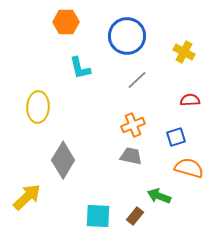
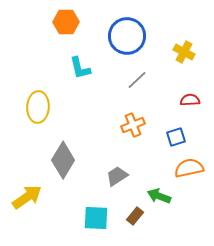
gray trapezoid: moved 14 px left, 20 px down; rotated 45 degrees counterclockwise
orange semicircle: rotated 28 degrees counterclockwise
yellow arrow: rotated 8 degrees clockwise
cyan square: moved 2 px left, 2 px down
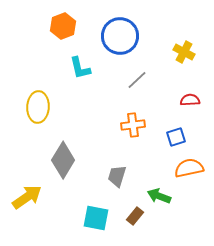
orange hexagon: moved 3 px left, 4 px down; rotated 20 degrees counterclockwise
blue circle: moved 7 px left
orange cross: rotated 15 degrees clockwise
gray trapezoid: rotated 40 degrees counterclockwise
cyan square: rotated 8 degrees clockwise
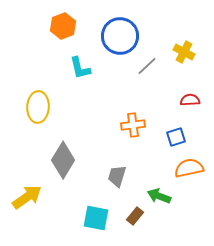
gray line: moved 10 px right, 14 px up
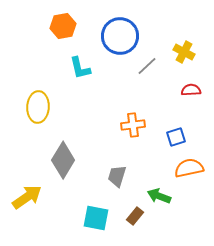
orange hexagon: rotated 10 degrees clockwise
red semicircle: moved 1 px right, 10 px up
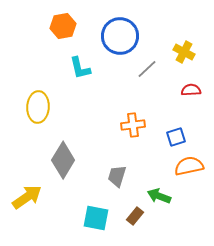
gray line: moved 3 px down
orange semicircle: moved 2 px up
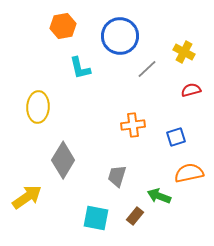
red semicircle: rotated 12 degrees counterclockwise
orange semicircle: moved 7 px down
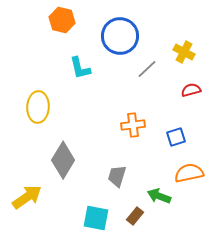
orange hexagon: moved 1 px left, 6 px up; rotated 25 degrees clockwise
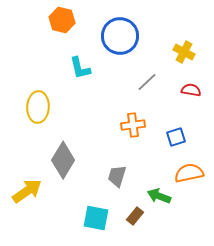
gray line: moved 13 px down
red semicircle: rotated 24 degrees clockwise
yellow arrow: moved 6 px up
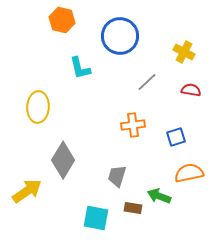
brown rectangle: moved 2 px left, 8 px up; rotated 60 degrees clockwise
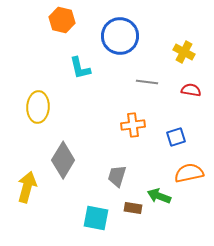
gray line: rotated 50 degrees clockwise
yellow arrow: moved 4 px up; rotated 40 degrees counterclockwise
